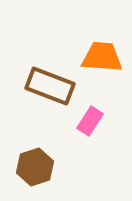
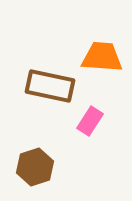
brown rectangle: rotated 9 degrees counterclockwise
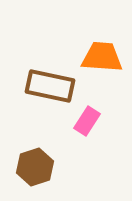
pink rectangle: moved 3 px left
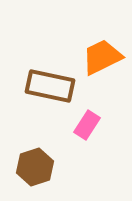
orange trapezoid: rotated 30 degrees counterclockwise
pink rectangle: moved 4 px down
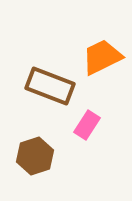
brown rectangle: rotated 9 degrees clockwise
brown hexagon: moved 11 px up
